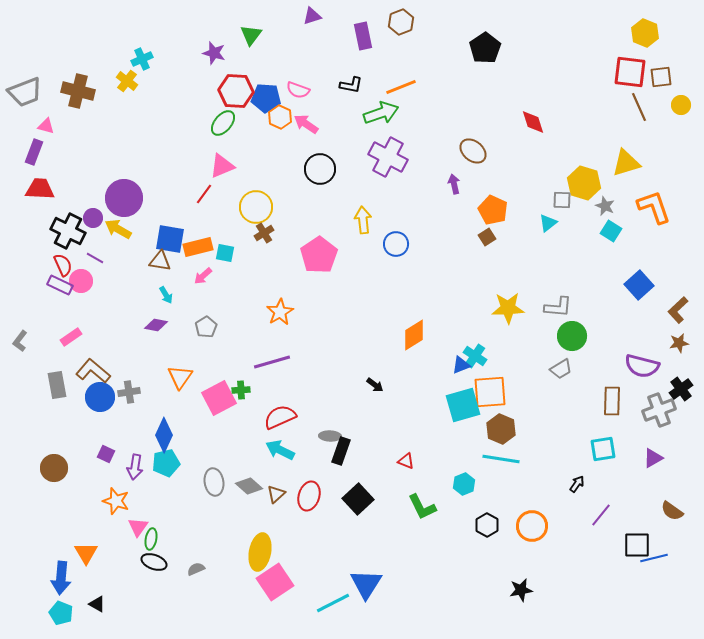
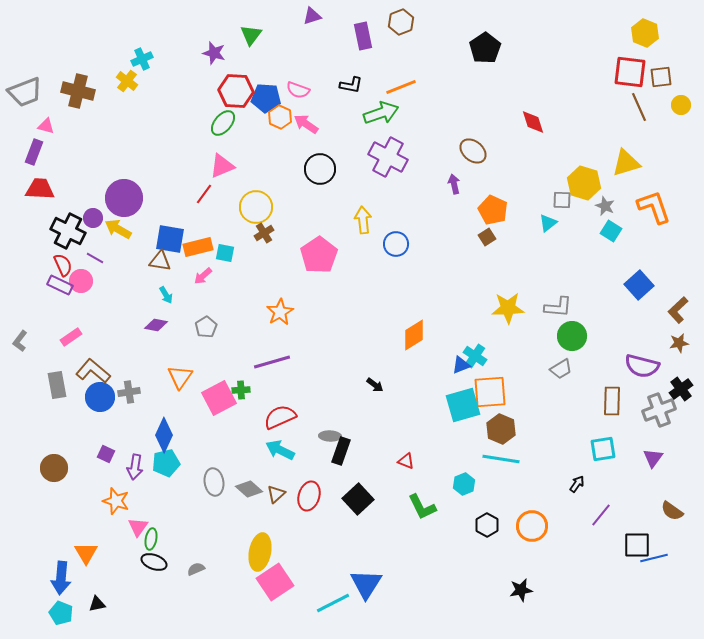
purple triangle at (653, 458): rotated 25 degrees counterclockwise
gray diamond at (249, 486): moved 3 px down
black triangle at (97, 604): rotated 42 degrees counterclockwise
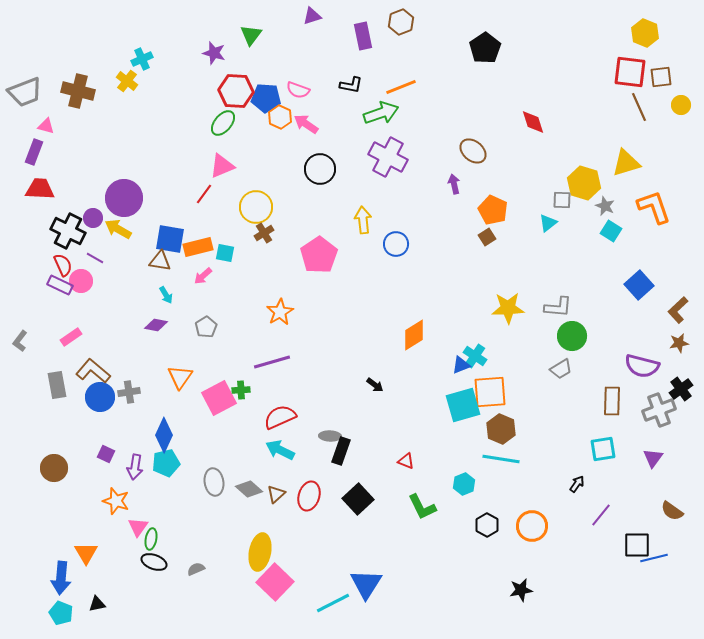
pink square at (275, 582): rotated 12 degrees counterclockwise
